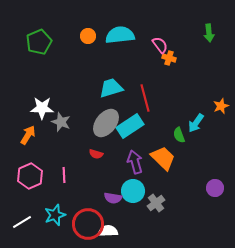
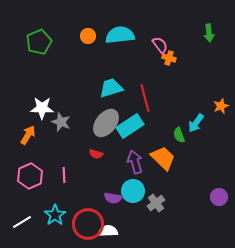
purple circle: moved 4 px right, 9 px down
cyan star: rotated 15 degrees counterclockwise
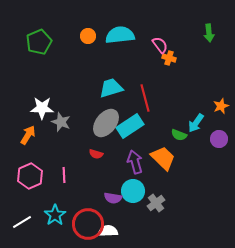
green semicircle: rotated 49 degrees counterclockwise
purple circle: moved 58 px up
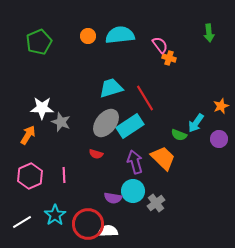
red line: rotated 16 degrees counterclockwise
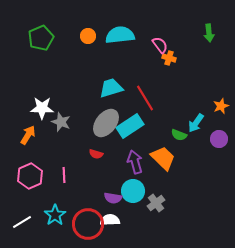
green pentagon: moved 2 px right, 4 px up
white semicircle: moved 2 px right, 11 px up
